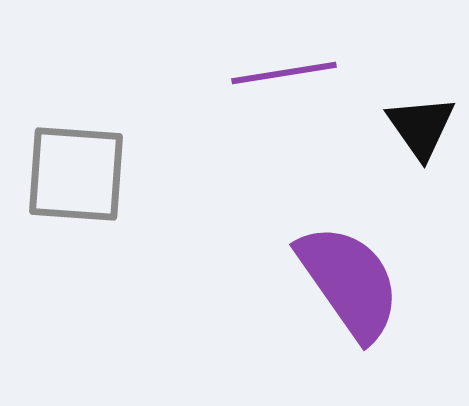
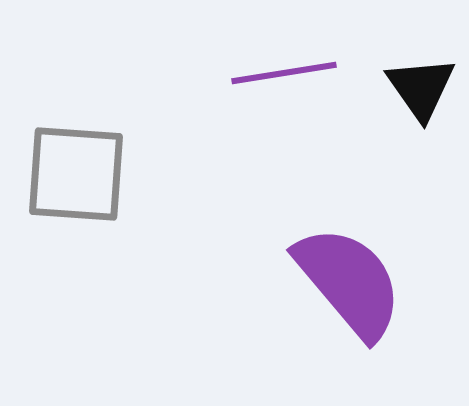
black triangle: moved 39 px up
purple semicircle: rotated 5 degrees counterclockwise
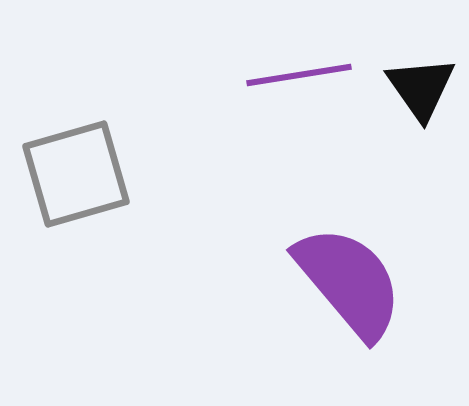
purple line: moved 15 px right, 2 px down
gray square: rotated 20 degrees counterclockwise
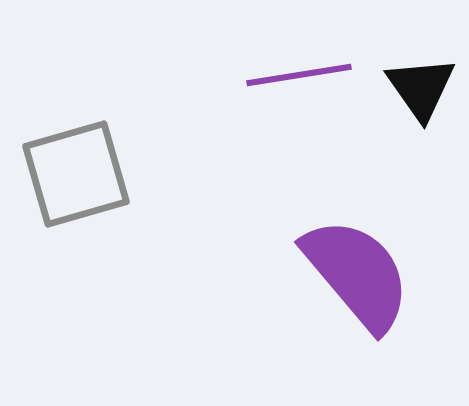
purple semicircle: moved 8 px right, 8 px up
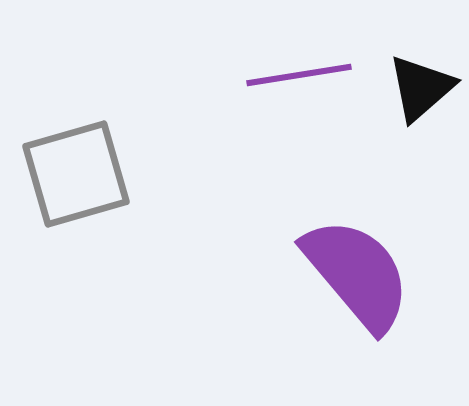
black triangle: rotated 24 degrees clockwise
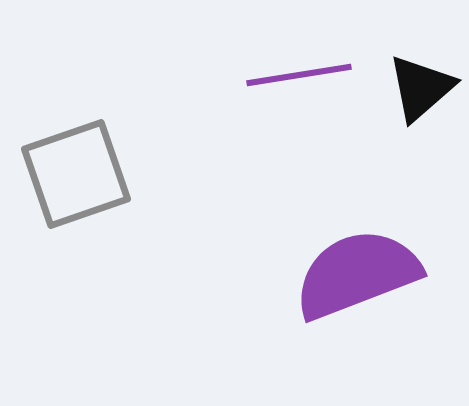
gray square: rotated 3 degrees counterclockwise
purple semicircle: rotated 71 degrees counterclockwise
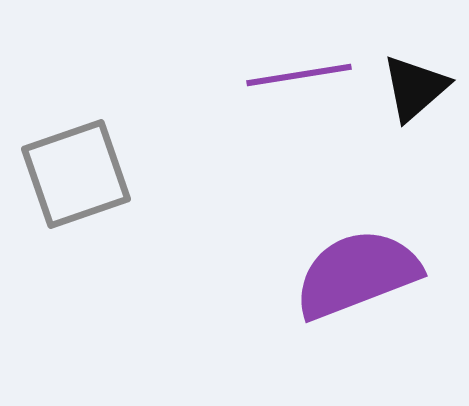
black triangle: moved 6 px left
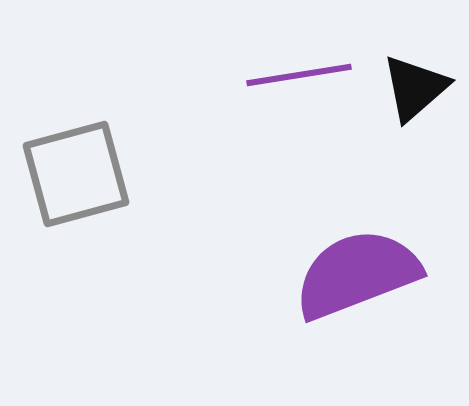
gray square: rotated 4 degrees clockwise
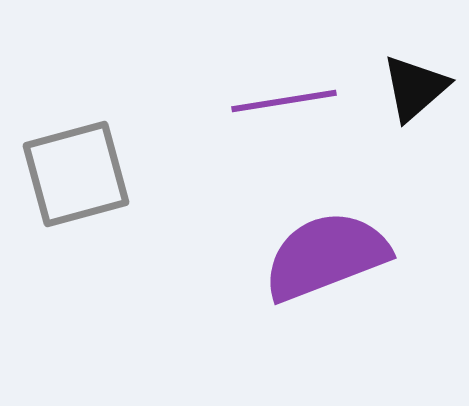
purple line: moved 15 px left, 26 px down
purple semicircle: moved 31 px left, 18 px up
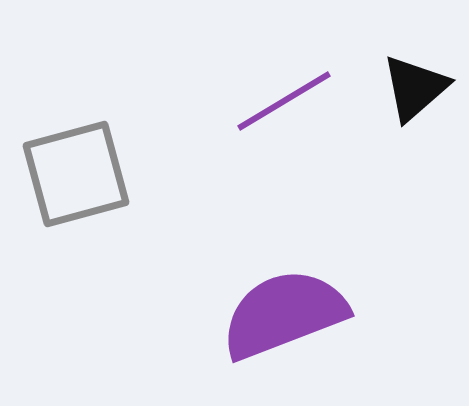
purple line: rotated 22 degrees counterclockwise
purple semicircle: moved 42 px left, 58 px down
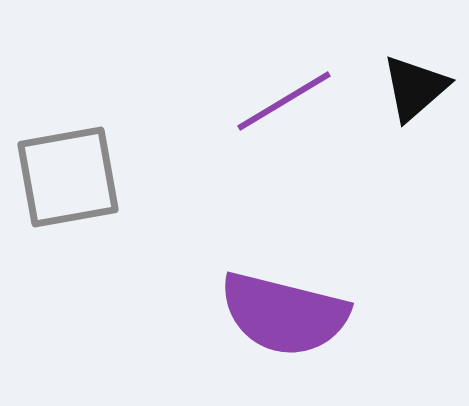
gray square: moved 8 px left, 3 px down; rotated 5 degrees clockwise
purple semicircle: rotated 145 degrees counterclockwise
